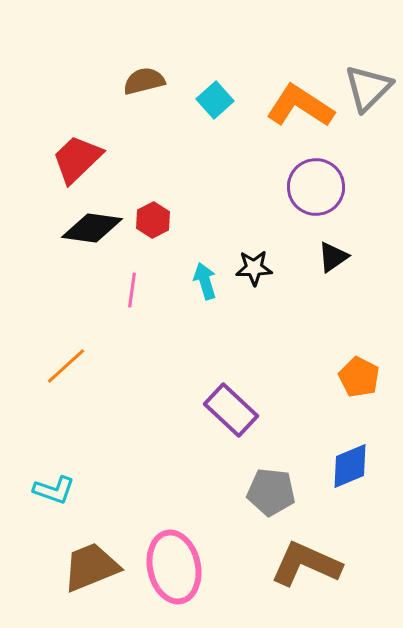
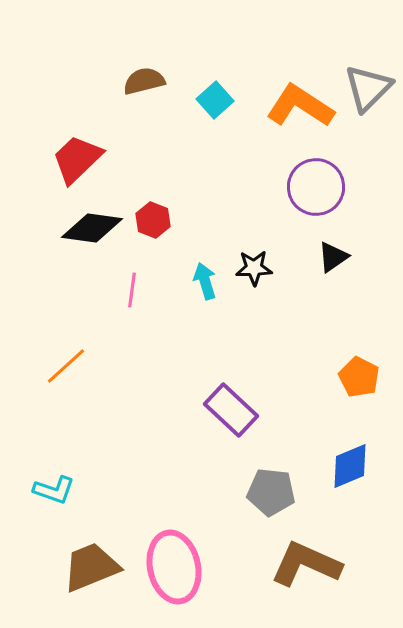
red hexagon: rotated 12 degrees counterclockwise
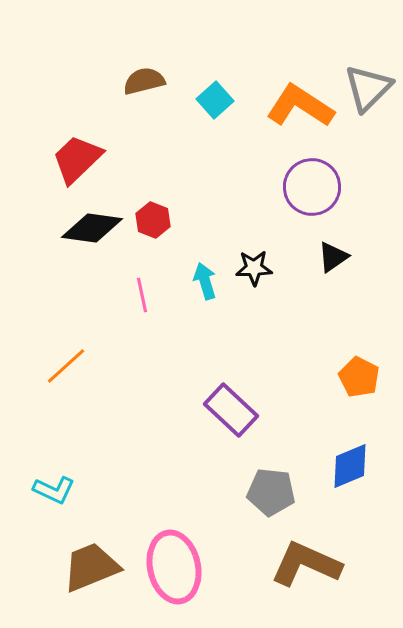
purple circle: moved 4 px left
pink line: moved 10 px right, 5 px down; rotated 20 degrees counterclockwise
cyan L-shape: rotated 6 degrees clockwise
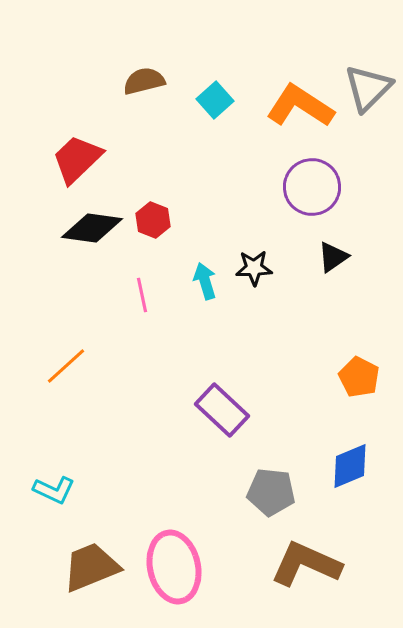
purple rectangle: moved 9 px left
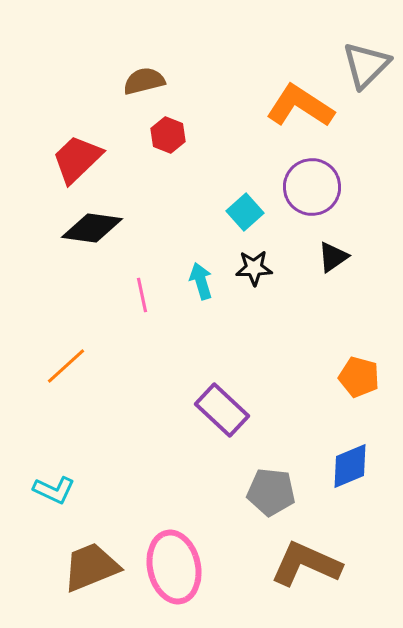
gray triangle: moved 2 px left, 23 px up
cyan square: moved 30 px right, 112 px down
red hexagon: moved 15 px right, 85 px up
cyan arrow: moved 4 px left
orange pentagon: rotated 12 degrees counterclockwise
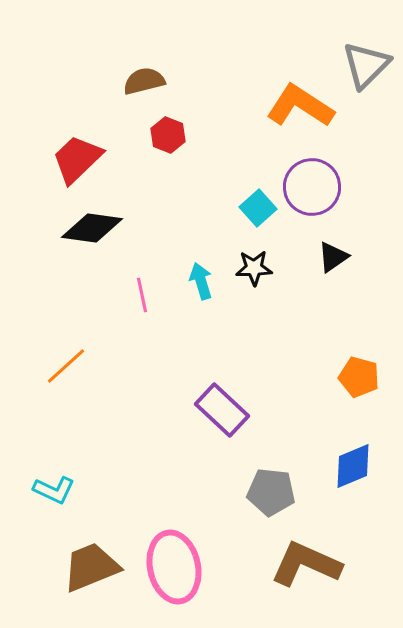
cyan square: moved 13 px right, 4 px up
blue diamond: moved 3 px right
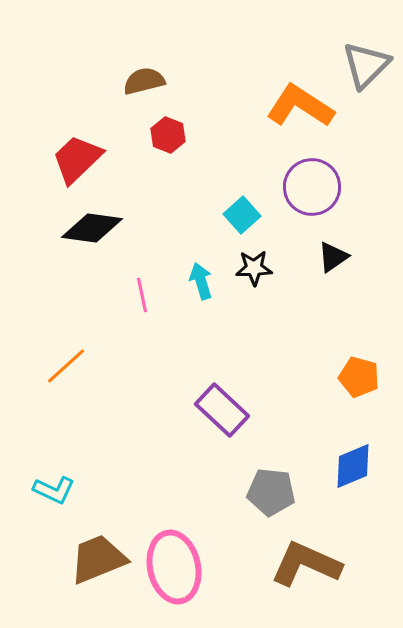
cyan square: moved 16 px left, 7 px down
brown trapezoid: moved 7 px right, 8 px up
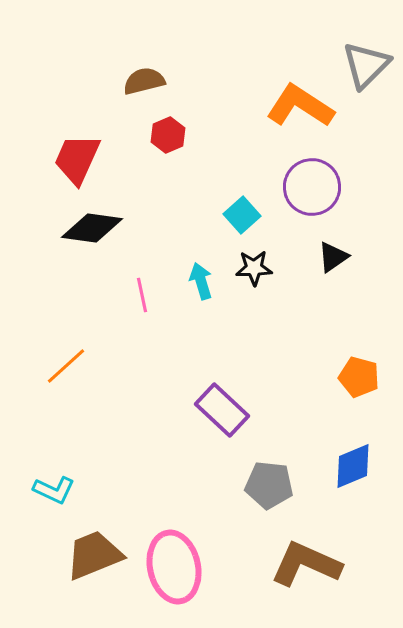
red hexagon: rotated 16 degrees clockwise
red trapezoid: rotated 22 degrees counterclockwise
gray pentagon: moved 2 px left, 7 px up
brown trapezoid: moved 4 px left, 4 px up
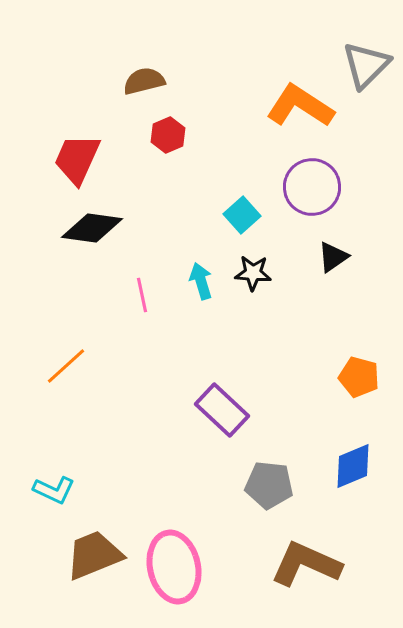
black star: moved 1 px left, 5 px down; rotated 6 degrees clockwise
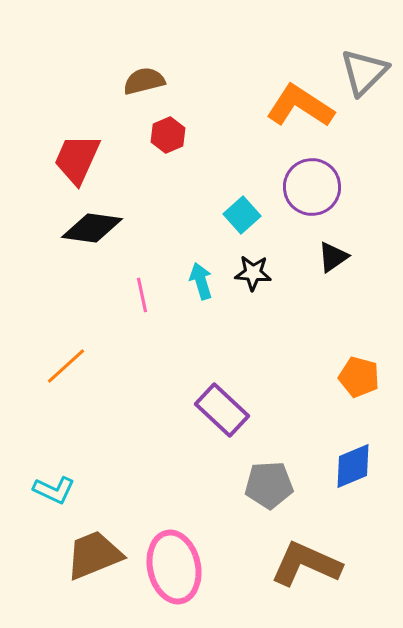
gray triangle: moved 2 px left, 7 px down
gray pentagon: rotated 9 degrees counterclockwise
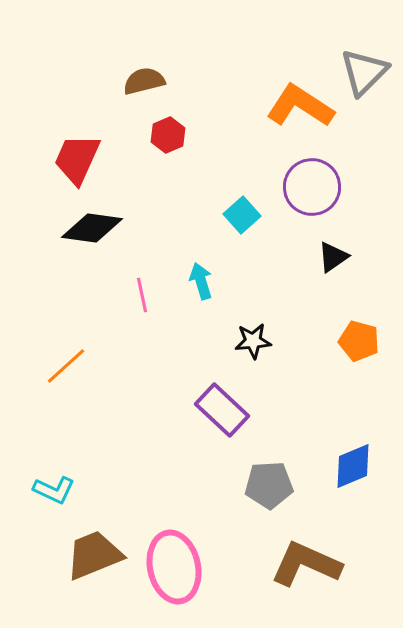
black star: moved 68 px down; rotated 9 degrees counterclockwise
orange pentagon: moved 36 px up
